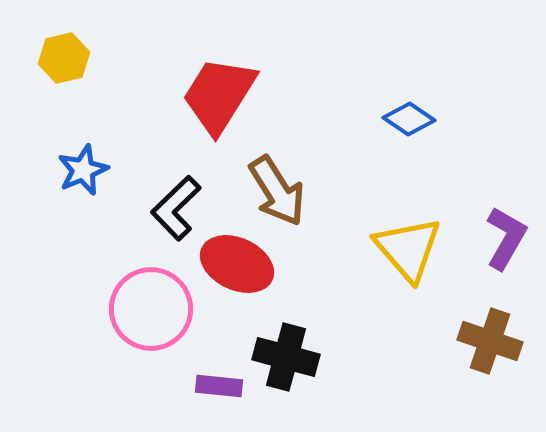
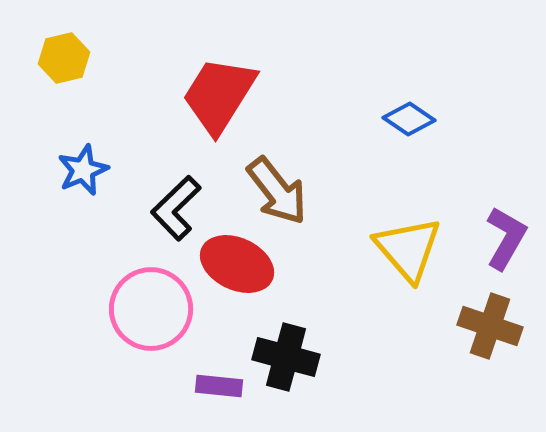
brown arrow: rotated 6 degrees counterclockwise
brown cross: moved 15 px up
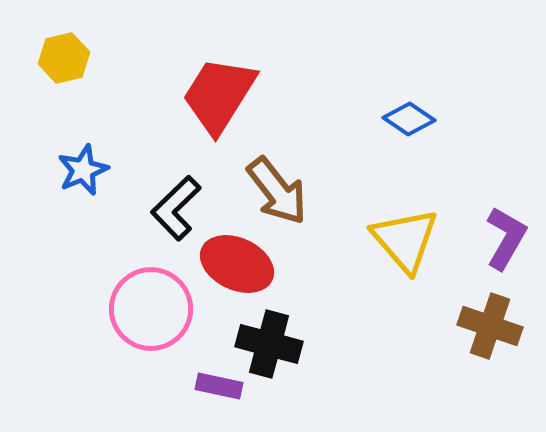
yellow triangle: moved 3 px left, 9 px up
black cross: moved 17 px left, 13 px up
purple rectangle: rotated 6 degrees clockwise
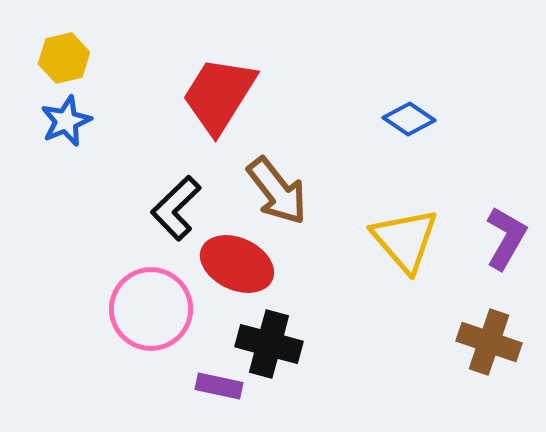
blue star: moved 17 px left, 49 px up
brown cross: moved 1 px left, 16 px down
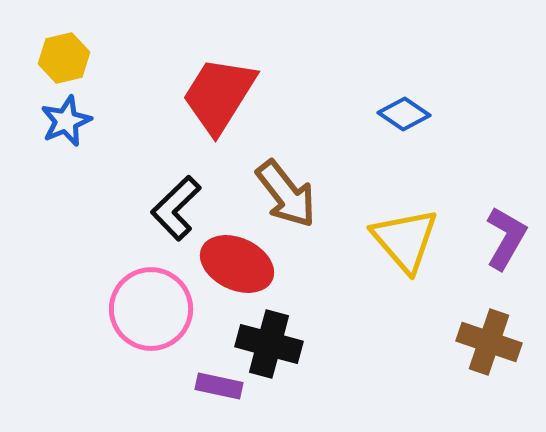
blue diamond: moved 5 px left, 5 px up
brown arrow: moved 9 px right, 3 px down
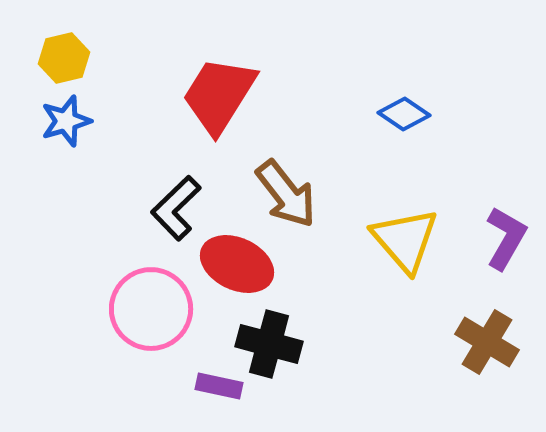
blue star: rotated 6 degrees clockwise
brown cross: moved 2 px left; rotated 12 degrees clockwise
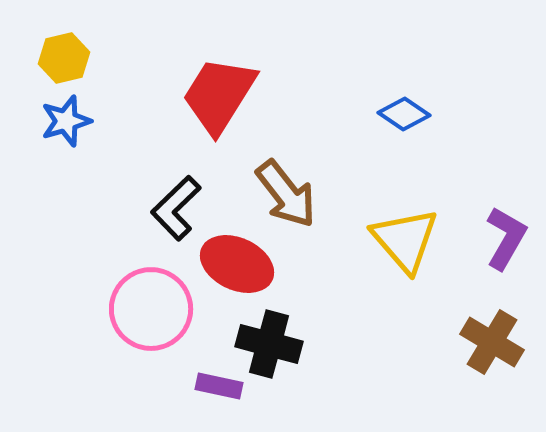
brown cross: moved 5 px right
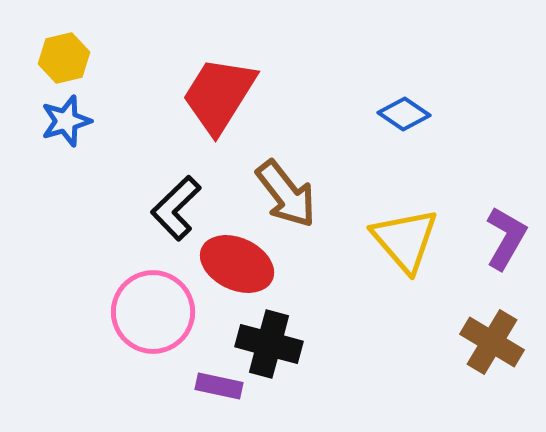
pink circle: moved 2 px right, 3 px down
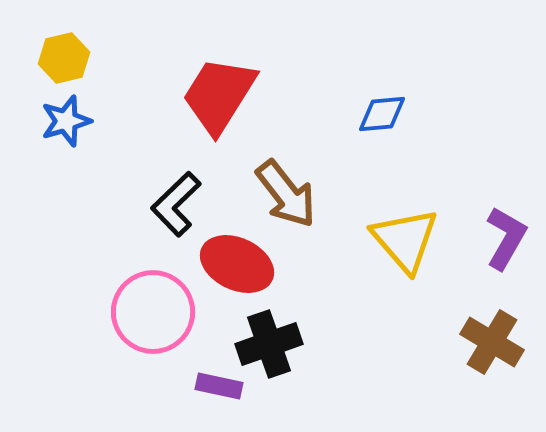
blue diamond: moved 22 px left; rotated 39 degrees counterclockwise
black L-shape: moved 4 px up
black cross: rotated 34 degrees counterclockwise
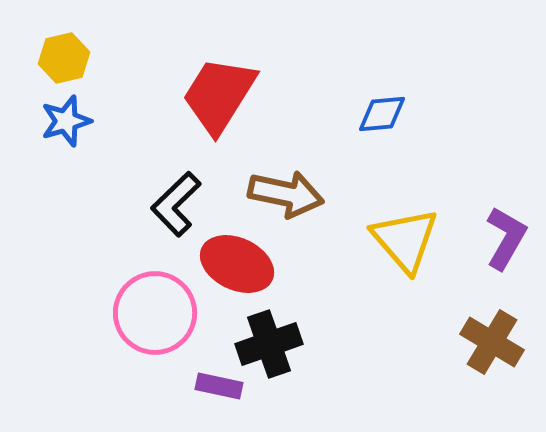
brown arrow: rotated 40 degrees counterclockwise
pink circle: moved 2 px right, 1 px down
